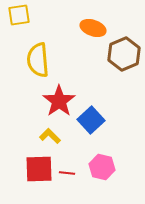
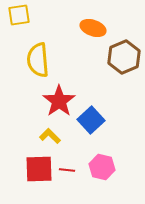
brown hexagon: moved 3 px down
red line: moved 3 px up
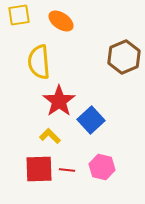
orange ellipse: moved 32 px left, 7 px up; rotated 15 degrees clockwise
yellow semicircle: moved 1 px right, 2 px down
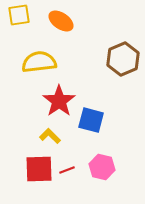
brown hexagon: moved 1 px left, 2 px down
yellow semicircle: rotated 88 degrees clockwise
blue square: rotated 32 degrees counterclockwise
red line: rotated 28 degrees counterclockwise
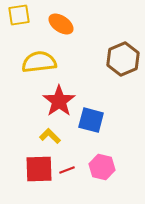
orange ellipse: moved 3 px down
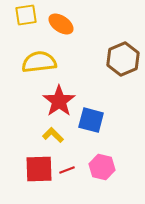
yellow square: moved 7 px right
yellow L-shape: moved 3 px right, 1 px up
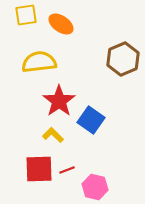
blue square: rotated 20 degrees clockwise
pink hexagon: moved 7 px left, 20 px down
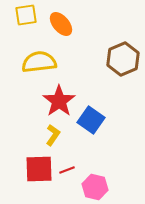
orange ellipse: rotated 15 degrees clockwise
yellow L-shape: rotated 80 degrees clockwise
